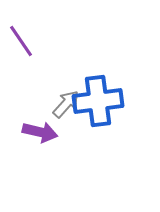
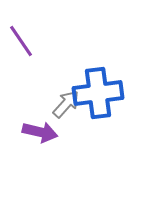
blue cross: moved 8 px up
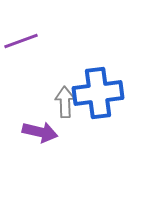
purple line: rotated 76 degrees counterclockwise
gray arrow: moved 1 px left, 2 px up; rotated 44 degrees counterclockwise
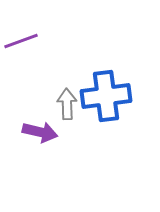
blue cross: moved 8 px right, 3 px down
gray arrow: moved 2 px right, 2 px down
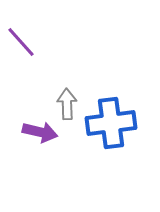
purple line: moved 1 px down; rotated 68 degrees clockwise
blue cross: moved 5 px right, 27 px down
